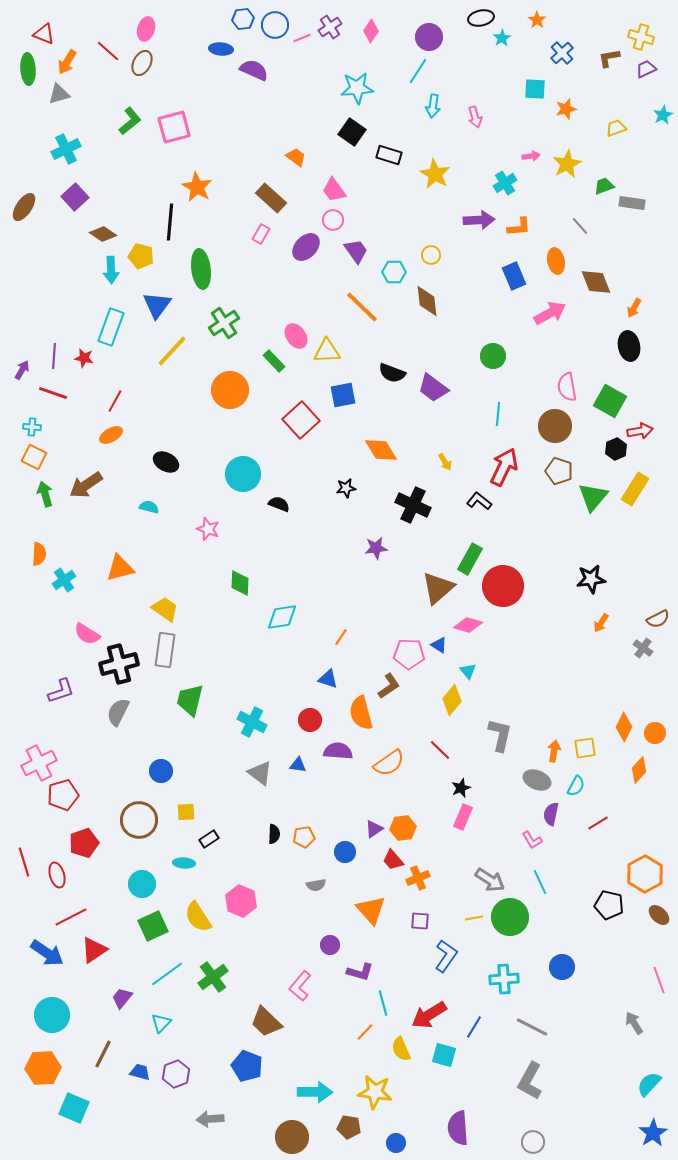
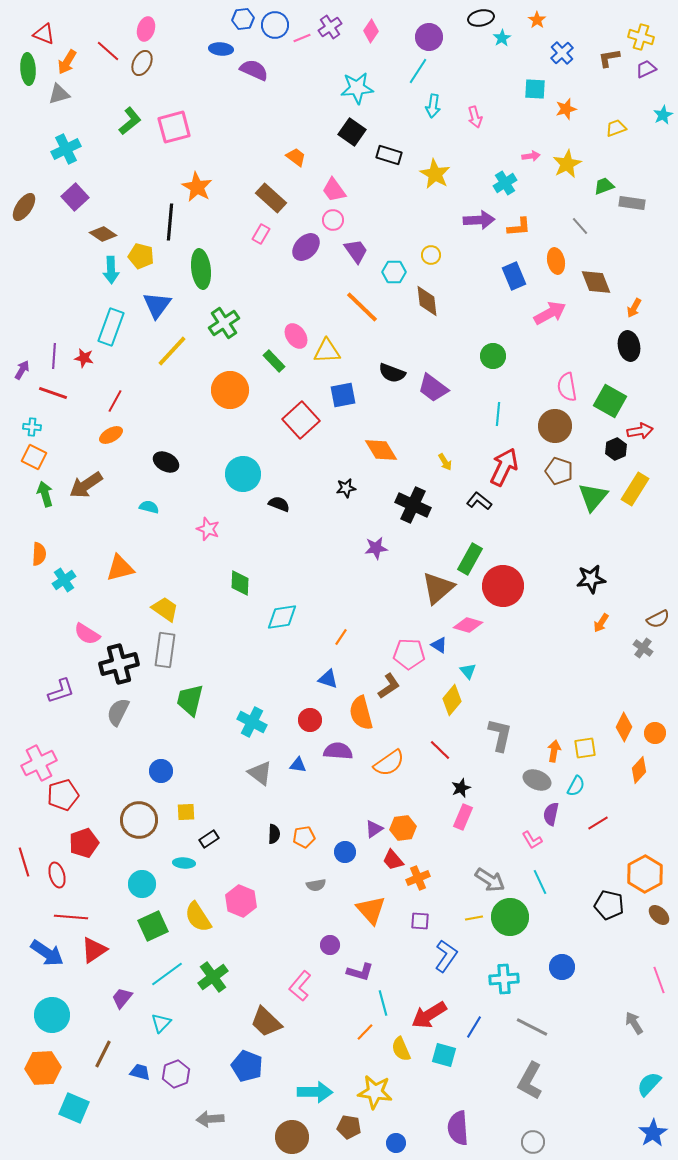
red line at (71, 917): rotated 32 degrees clockwise
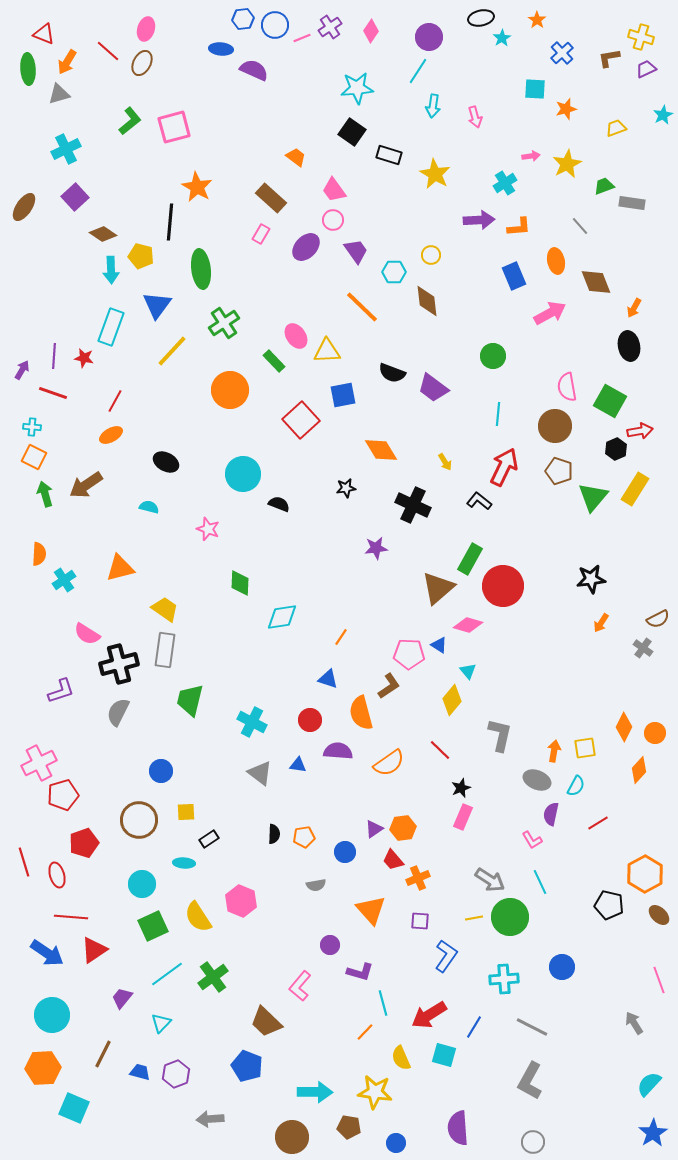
yellow semicircle at (401, 1049): moved 9 px down
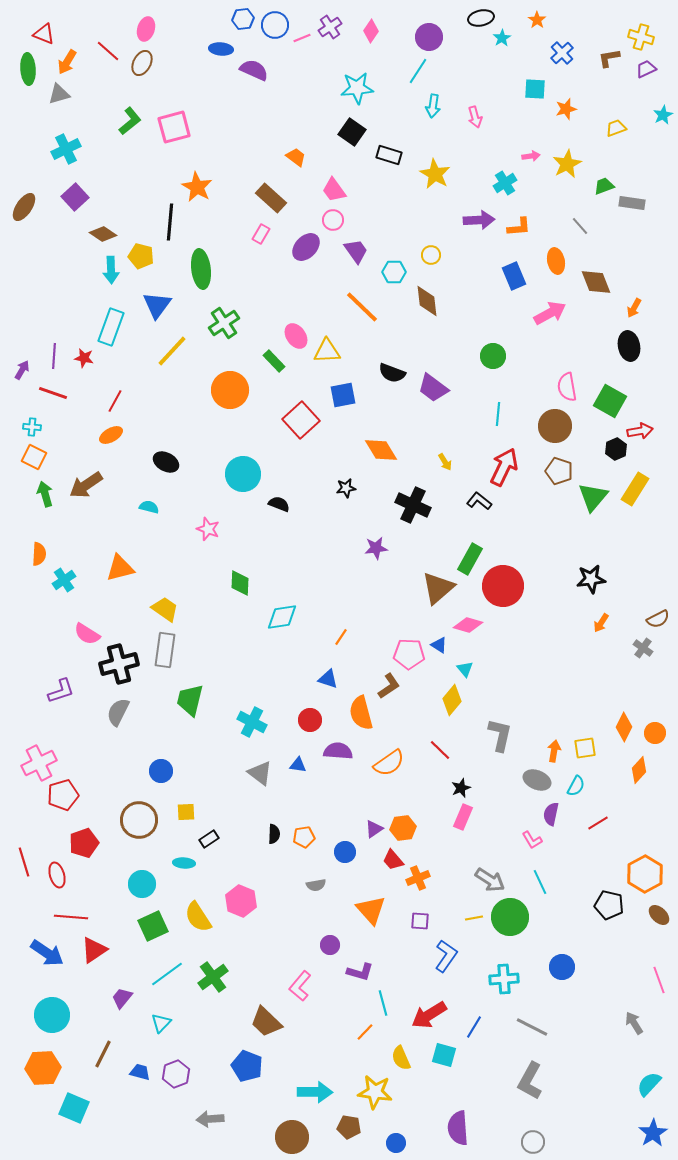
cyan triangle at (468, 671): moved 3 px left, 2 px up
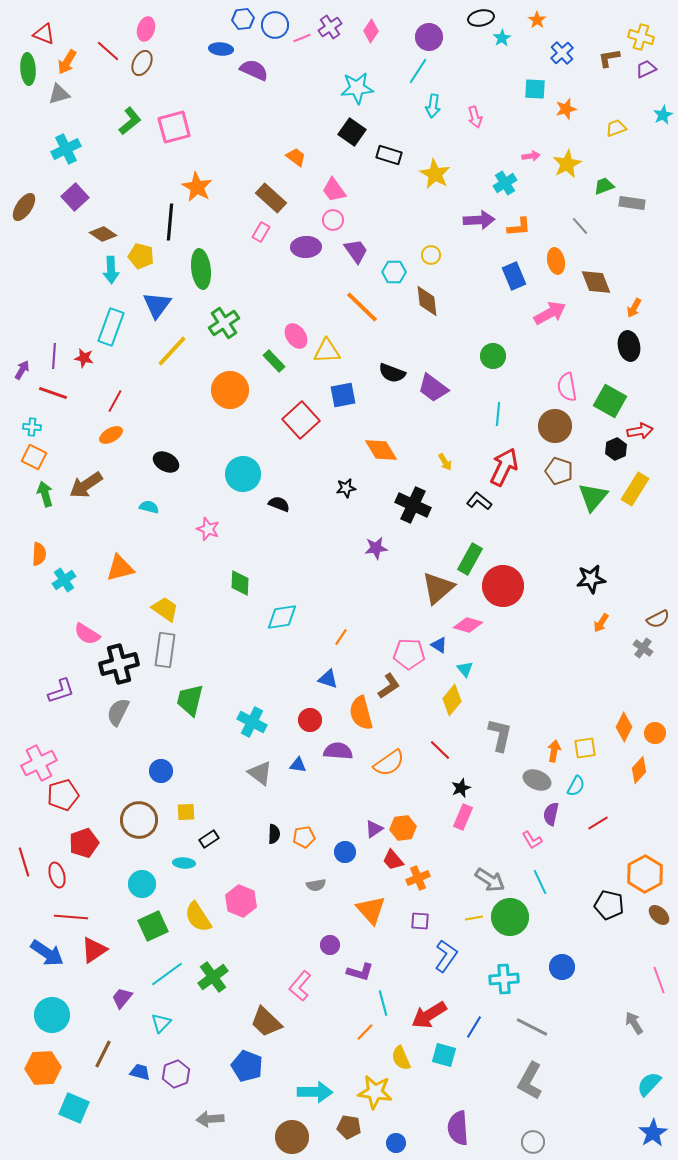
pink rectangle at (261, 234): moved 2 px up
purple ellipse at (306, 247): rotated 44 degrees clockwise
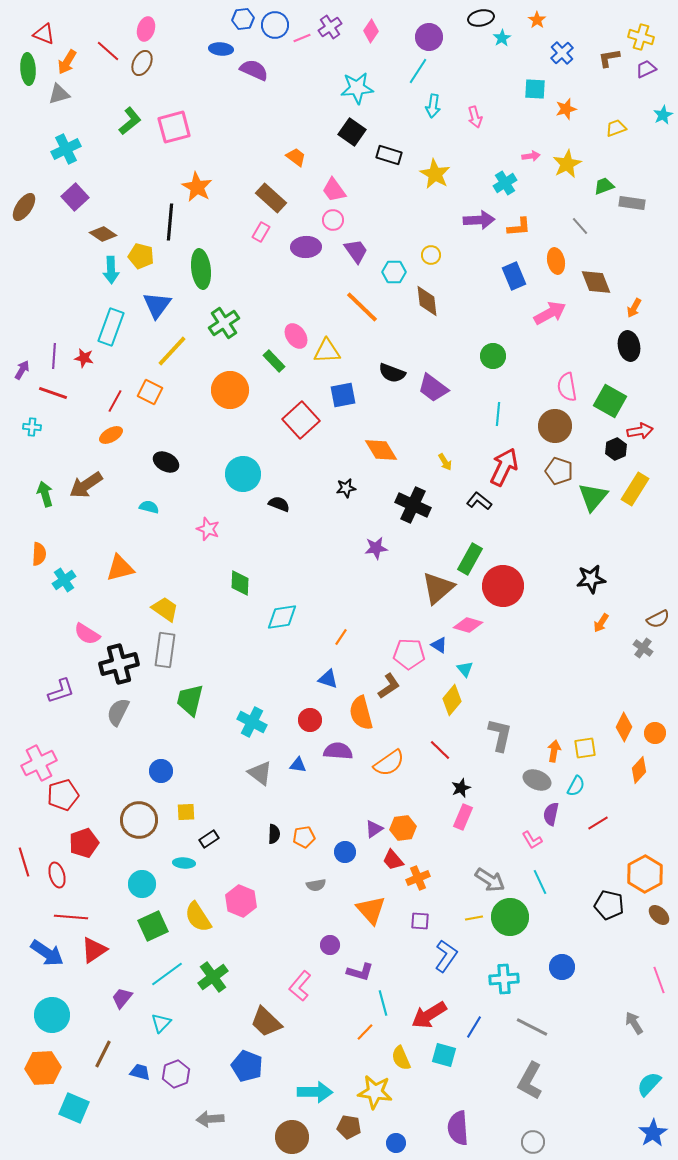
orange square at (34, 457): moved 116 px right, 65 px up
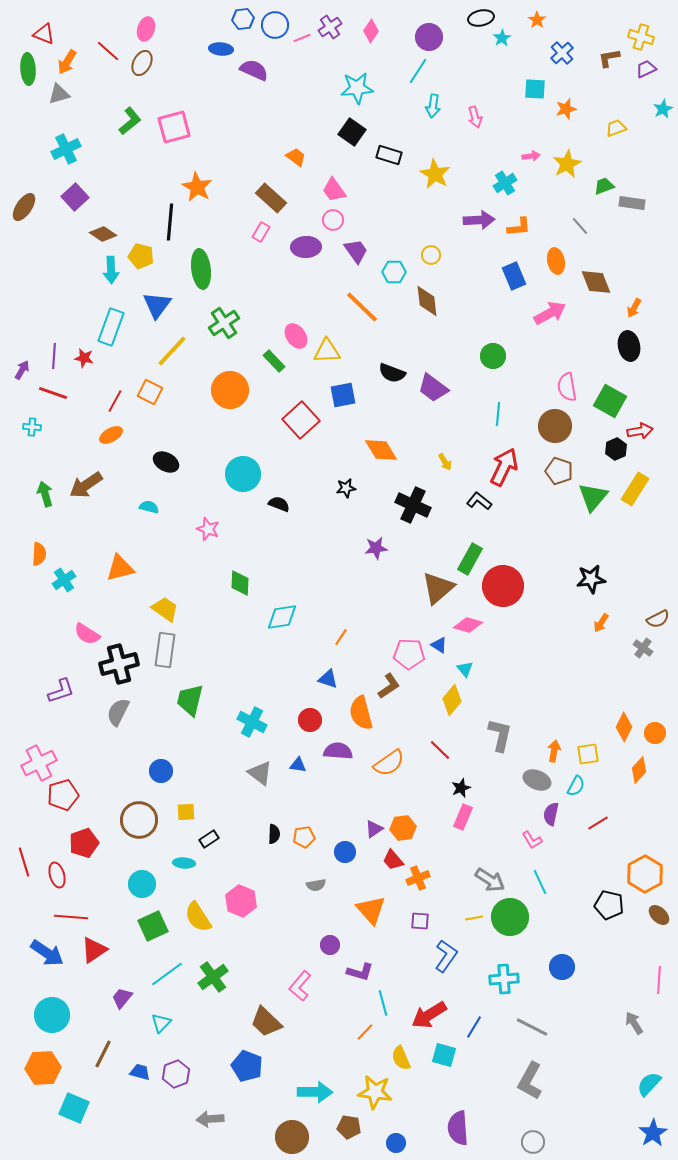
cyan star at (663, 115): moved 6 px up
yellow square at (585, 748): moved 3 px right, 6 px down
pink line at (659, 980): rotated 24 degrees clockwise
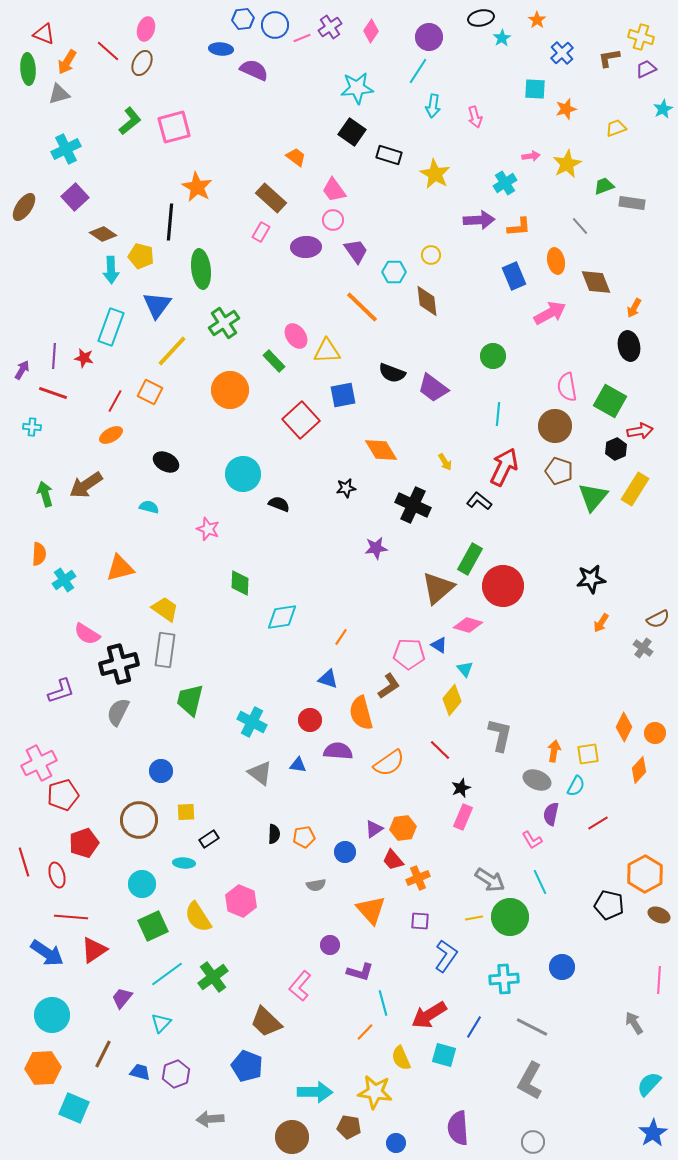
brown ellipse at (659, 915): rotated 20 degrees counterclockwise
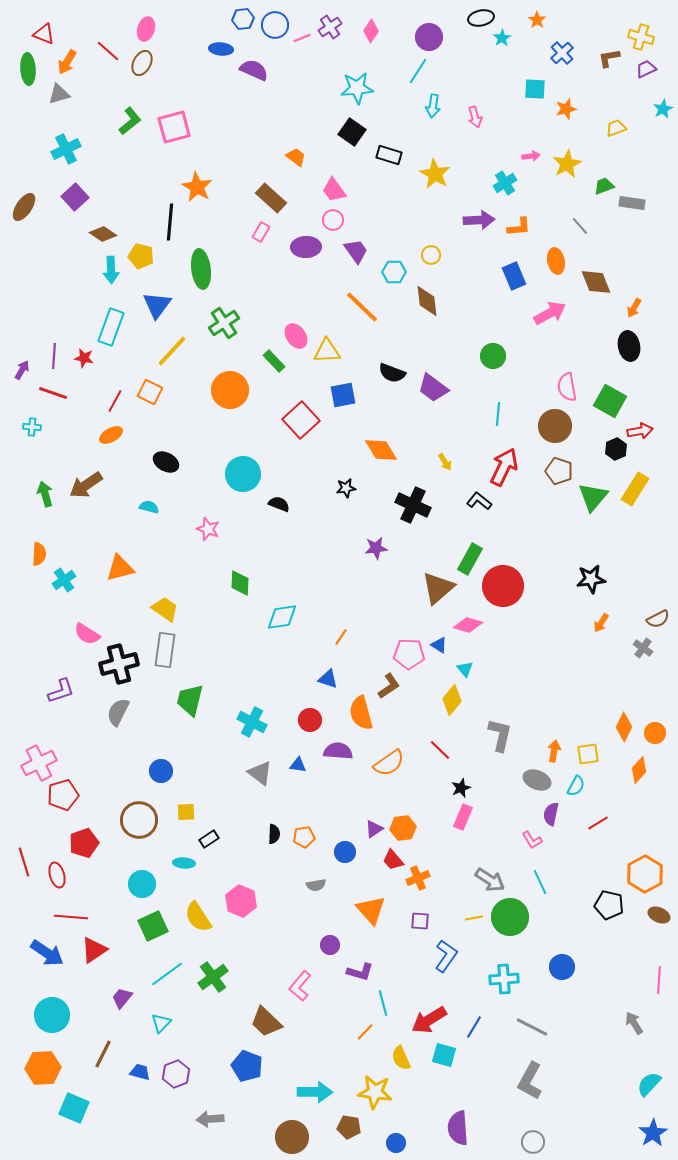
red arrow at (429, 1015): moved 5 px down
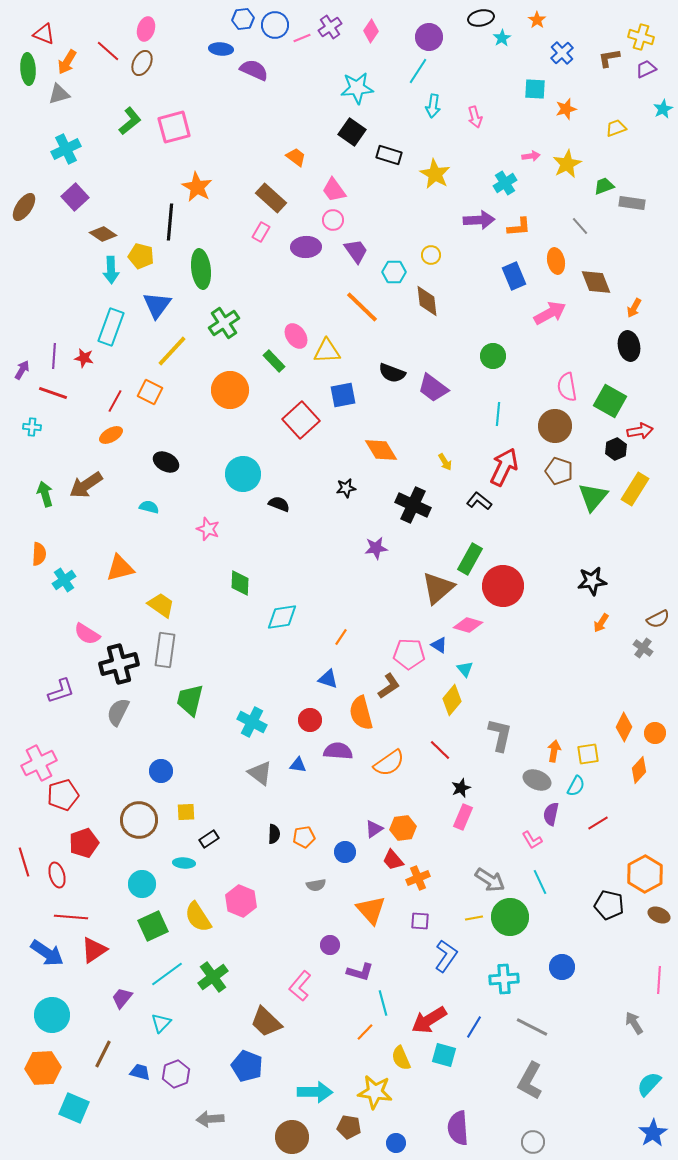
black star at (591, 579): moved 1 px right, 2 px down
yellow trapezoid at (165, 609): moved 4 px left, 4 px up
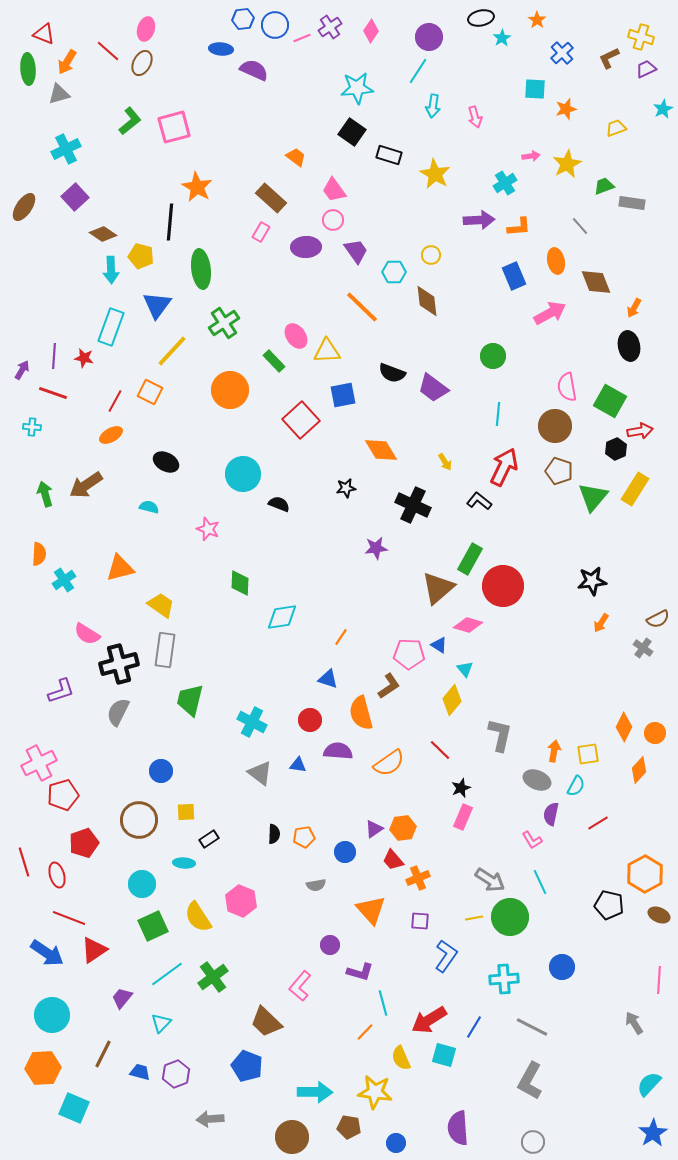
brown L-shape at (609, 58): rotated 15 degrees counterclockwise
red line at (71, 917): moved 2 px left, 1 px down; rotated 16 degrees clockwise
